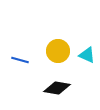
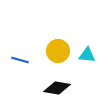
cyan triangle: rotated 18 degrees counterclockwise
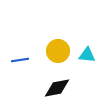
blue line: rotated 24 degrees counterclockwise
black diamond: rotated 20 degrees counterclockwise
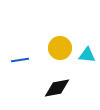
yellow circle: moved 2 px right, 3 px up
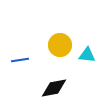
yellow circle: moved 3 px up
black diamond: moved 3 px left
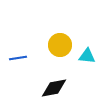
cyan triangle: moved 1 px down
blue line: moved 2 px left, 2 px up
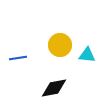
cyan triangle: moved 1 px up
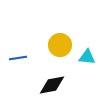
cyan triangle: moved 2 px down
black diamond: moved 2 px left, 3 px up
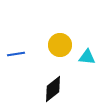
blue line: moved 2 px left, 4 px up
black diamond: moved 1 px right, 4 px down; rotated 28 degrees counterclockwise
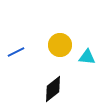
blue line: moved 2 px up; rotated 18 degrees counterclockwise
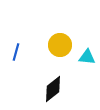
blue line: rotated 48 degrees counterclockwise
